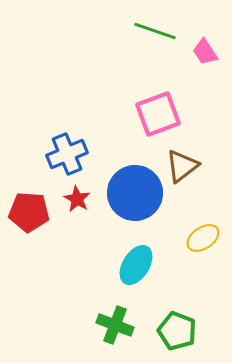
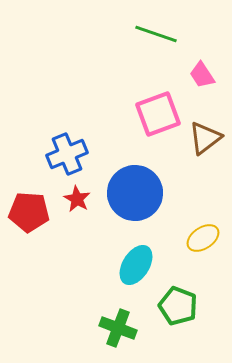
green line: moved 1 px right, 3 px down
pink trapezoid: moved 3 px left, 23 px down
brown triangle: moved 23 px right, 28 px up
green cross: moved 3 px right, 3 px down
green pentagon: moved 1 px right, 25 px up
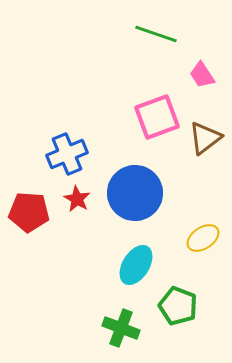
pink square: moved 1 px left, 3 px down
green cross: moved 3 px right
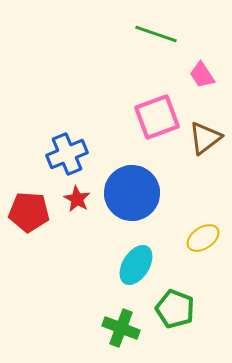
blue circle: moved 3 px left
green pentagon: moved 3 px left, 3 px down
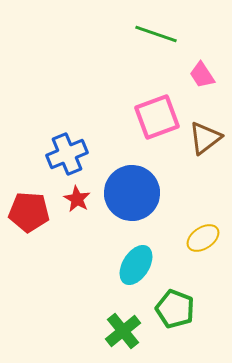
green cross: moved 2 px right, 3 px down; rotated 30 degrees clockwise
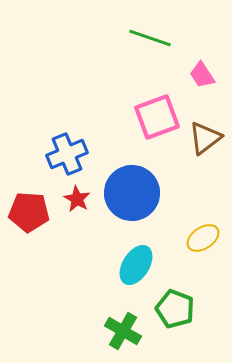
green line: moved 6 px left, 4 px down
green cross: rotated 21 degrees counterclockwise
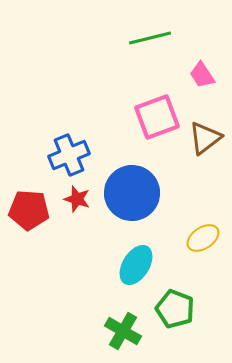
green line: rotated 33 degrees counterclockwise
blue cross: moved 2 px right, 1 px down
red star: rotated 12 degrees counterclockwise
red pentagon: moved 2 px up
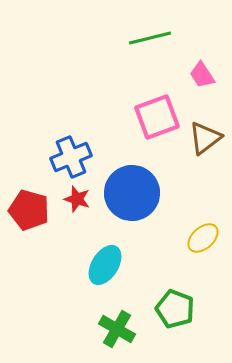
blue cross: moved 2 px right, 2 px down
red pentagon: rotated 12 degrees clockwise
yellow ellipse: rotated 8 degrees counterclockwise
cyan ellipse: moved 31 px left
green cross: moved 6 px left, 2 px up
